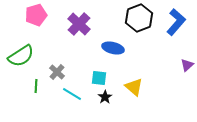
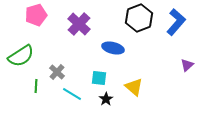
black star: moved 1 px right, 2 px down
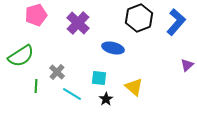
purple cross: moved 1 px left, 1 px up
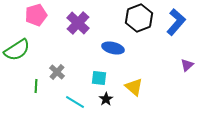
green semicircle: moved 4 px left, 6 px up
cyan line: moved 3 px right, 8 px down
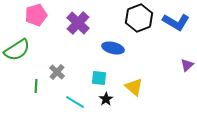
blue L-shape: rotated 80 degrees clockwise
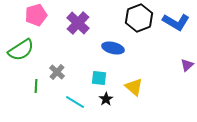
green semicircle: moved 4 px right
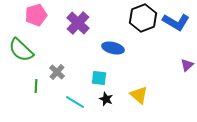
black hexagon: moved 4 px right
green semicircle: rotated 76 degrees clockwise
yellow triangle: moved 5 px right, 8 px down
black star: rotated 16 degrees counterclockwise
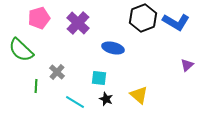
pink pentagon: moved 3 px right, 3 px down
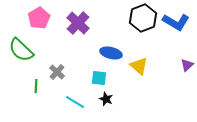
pink pentagon: rotated 15 degrees counterclockwise
blue ellipse: moved 2 px left, 5 px down
yellow triangle: moved 29 px up
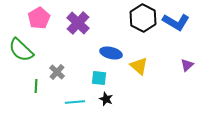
black hexagon: rotated 12 degrees counterclockwise
cyan line: rotated 36 degrees counterclockwise
